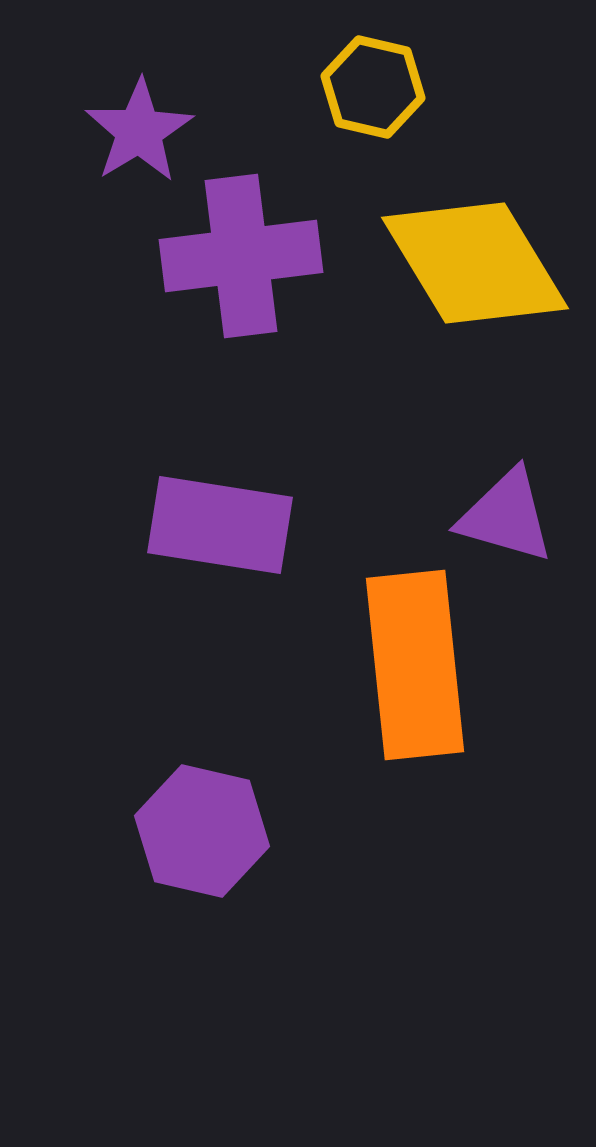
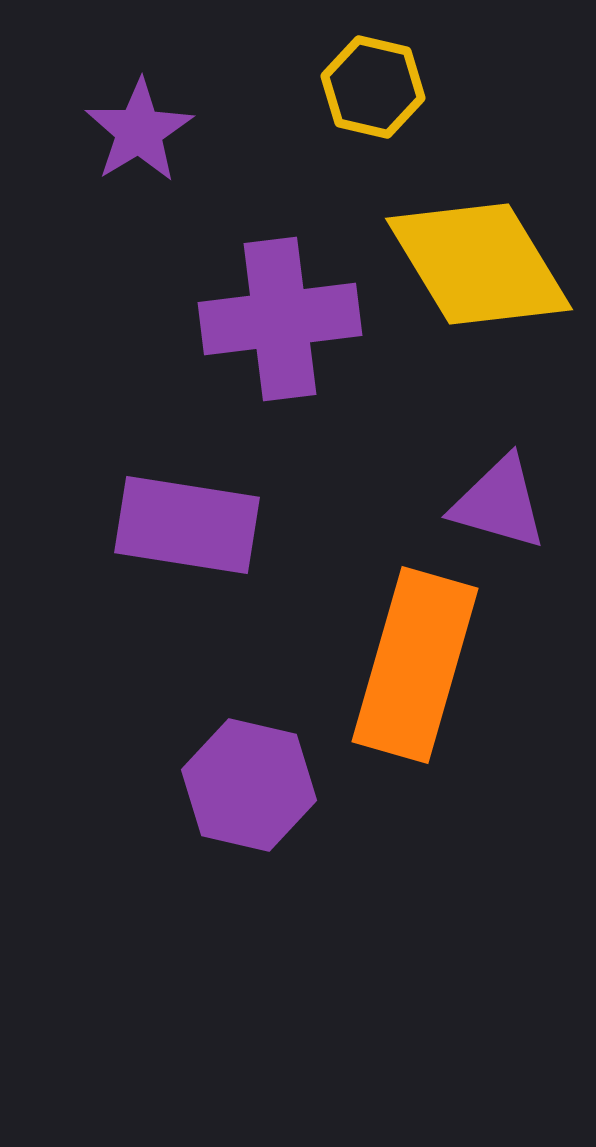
purple cross: moved 39 px right, 63 px down
yellow diamond: moved 4 px right, 1 px down
purple triangle: moved 7 px left, 13 px up
purple rectangle: moved 33 px left
orange rectangle: rotated 22 degrees clockwise
purple hexagon: moved 47 px right, 46 px up
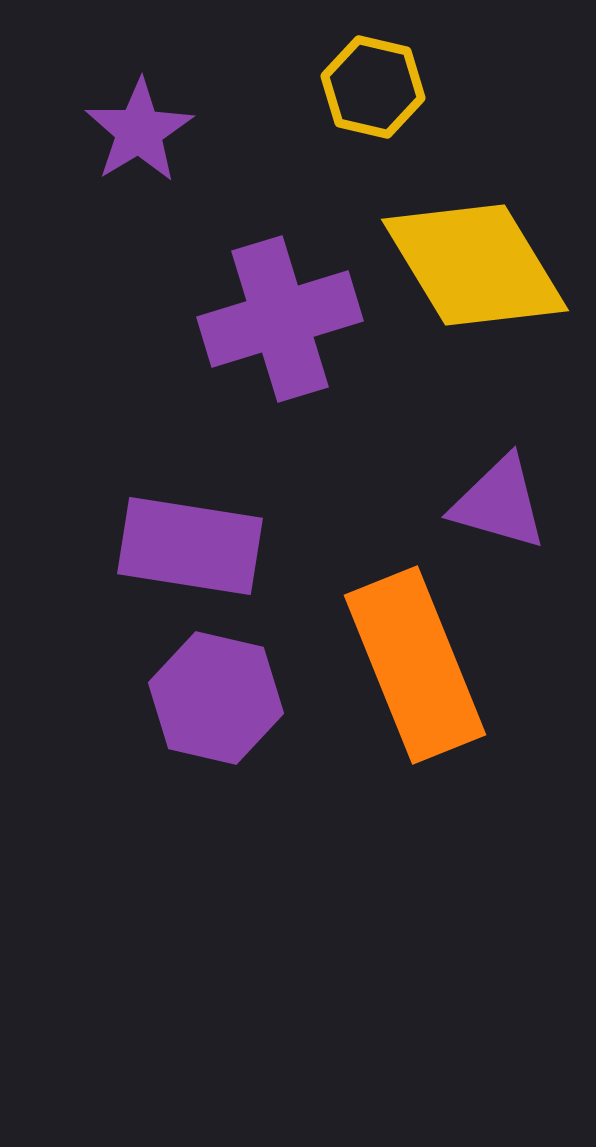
yellow diamond: moved 4 px left, 1 px down
purple cross: rotated 10 degrees counterclockwise
purple rectangle: moved 3 px right, 21 px down
orange rectangle: rotated 38 degrees counterclockwise
purple hexagon: moved 33 px left, 87 px up
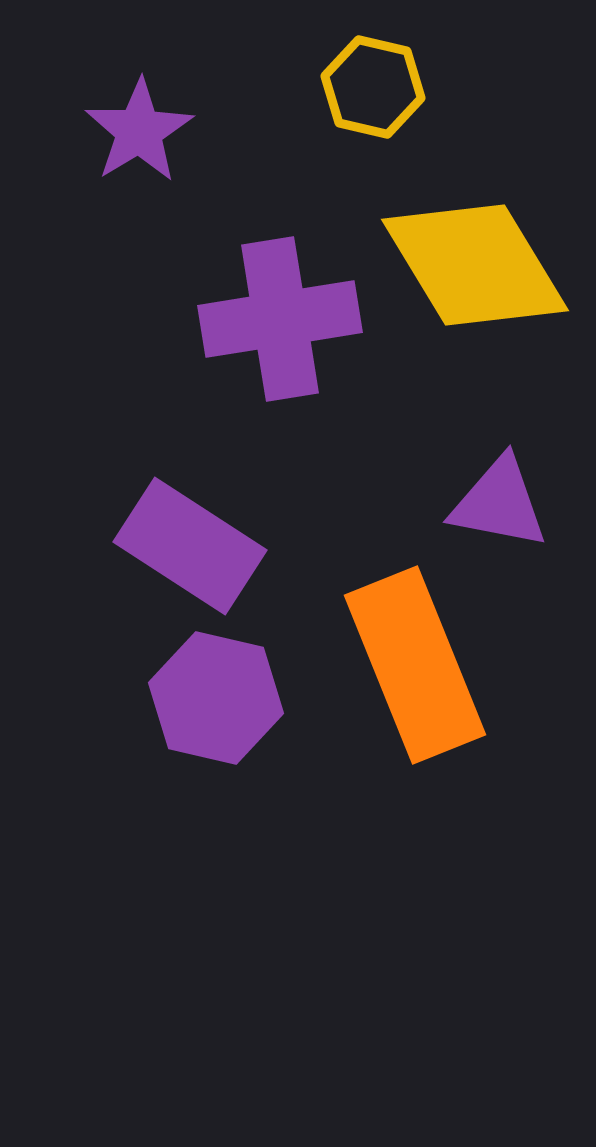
purple cross: rotated 8 degrees clockwise
purple triangle: rotated 5 degrees counterclockwise
purple rectangle: rotated 24 degrees clockwise
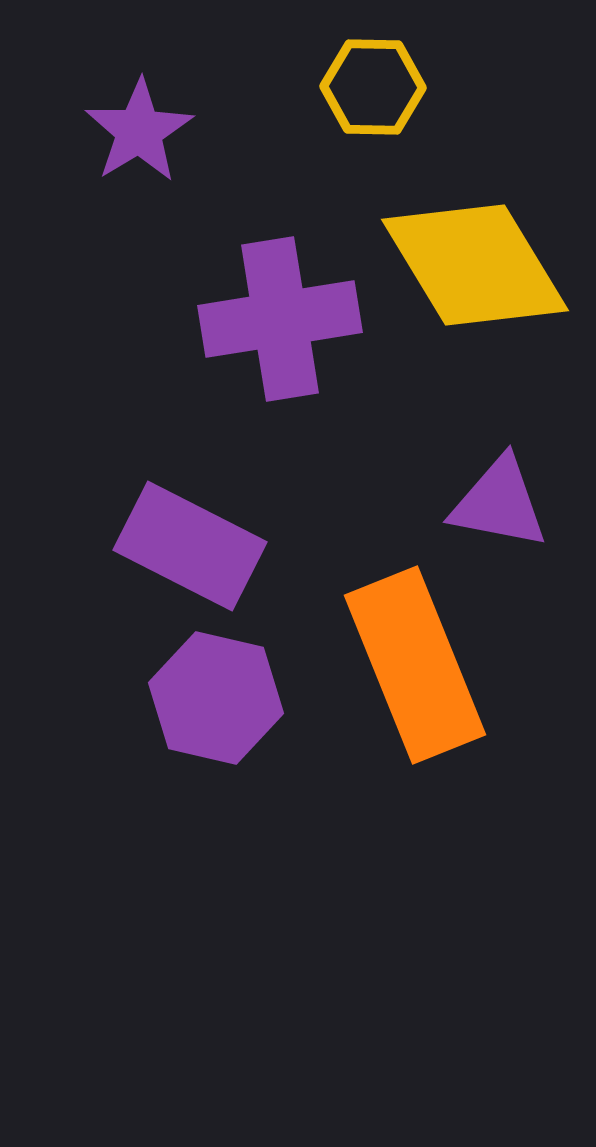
yellow hexagon: rotated 12 degrees counterclockwise
purple rectangle: rotated 6 degrees counterclockwise
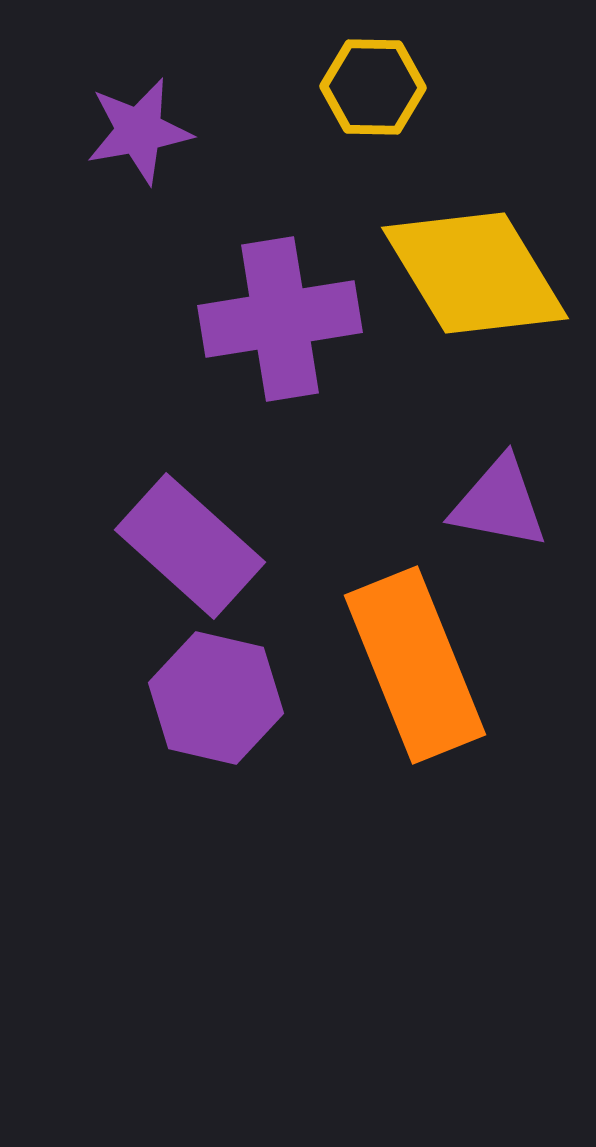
purple star: rotated 21 degrees clockwise
yellow diamond: moved 8 px down
purple rectangle: rotated 15 degrees clockwise
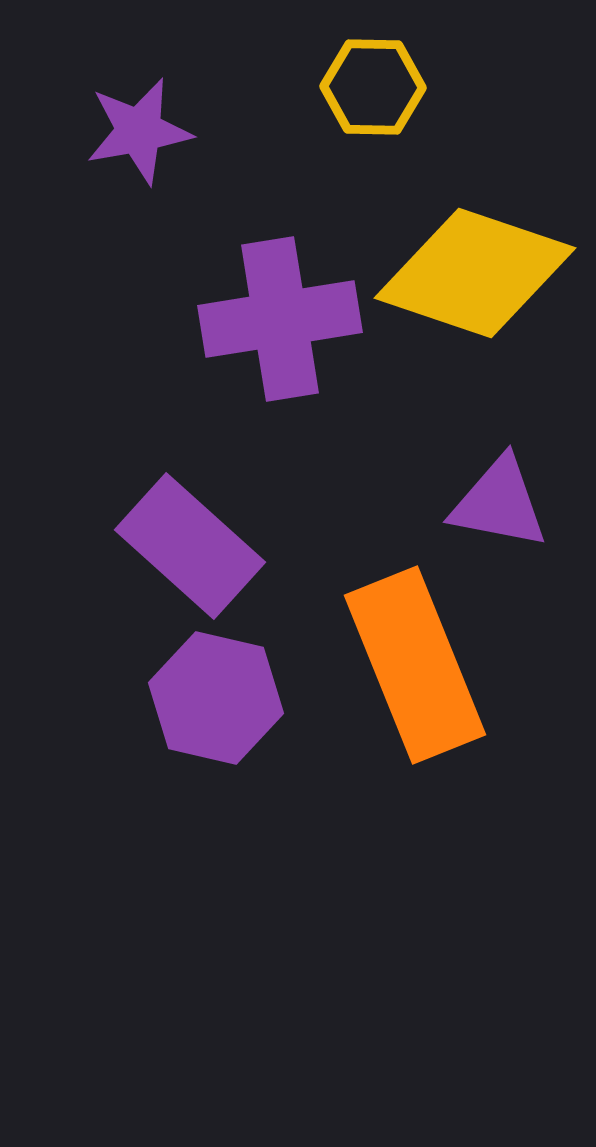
yellow diamond: rotated 40 degrees counterclockwise
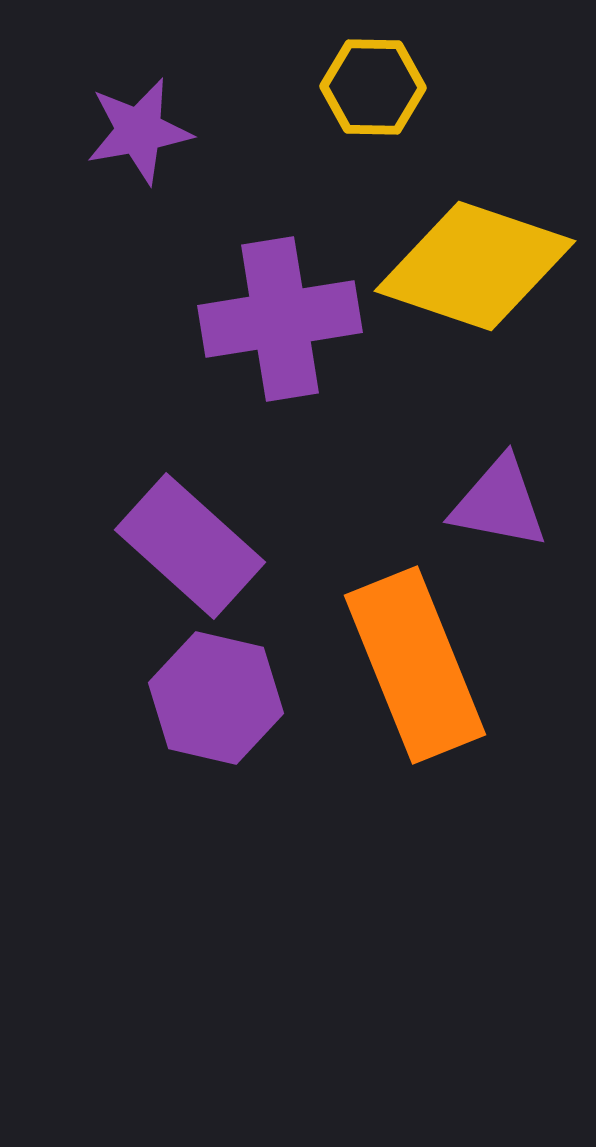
yellow diamond: moved 7 px up
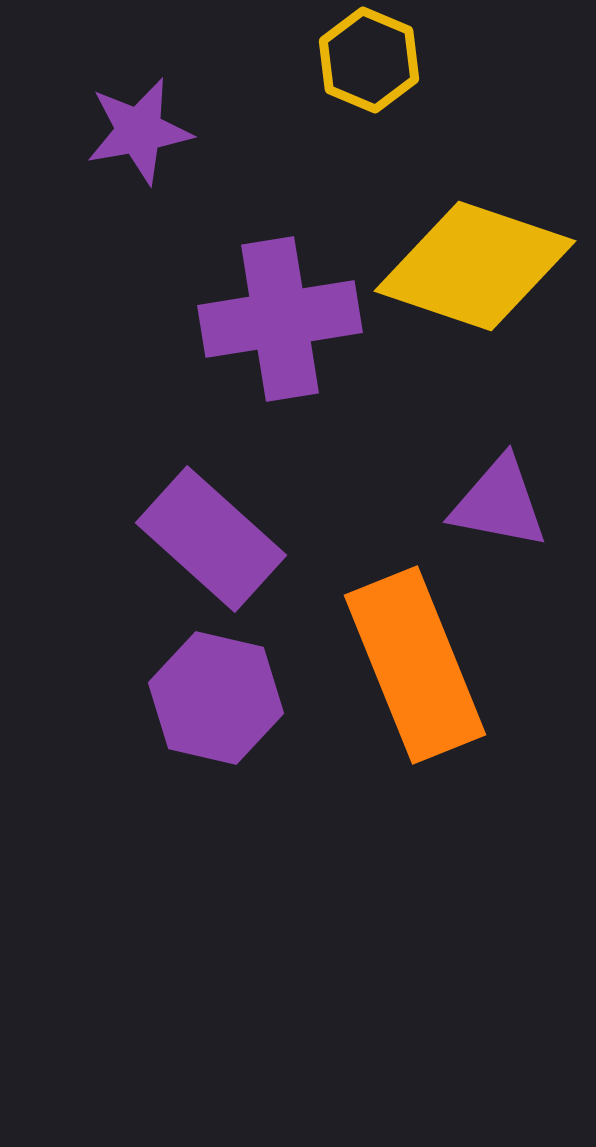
yellow hexagon: moved 4 px left, 27 px up; rotated 22 degrees clockwise
purple rectangle: moved 21 px right, 7 px up
